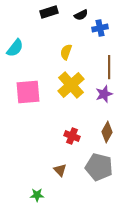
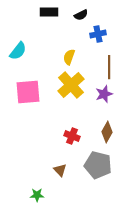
black rectangle: rotated 18 degrees clockwise
blue cross: moved 2 px left, 6 px down
cyan semicircle: moved 3 px right, 3 px down
yellow semicircle: moved 3 px right, 5 px down
gray pentagon: moved 1 px left, 2 px up
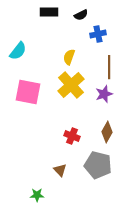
pink square: rotated 16 degrees clockwise
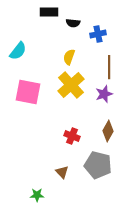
black semicircle: moved 8 px left, 8 px down; rotated 32 degrees clockwise
brown diamond: moved 1 px right, 1 px up
brown triangle: moved 2 px right, 2 px down
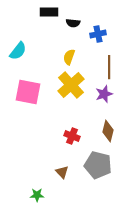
brown diamond: rotated 15 degrees counterclockwise
